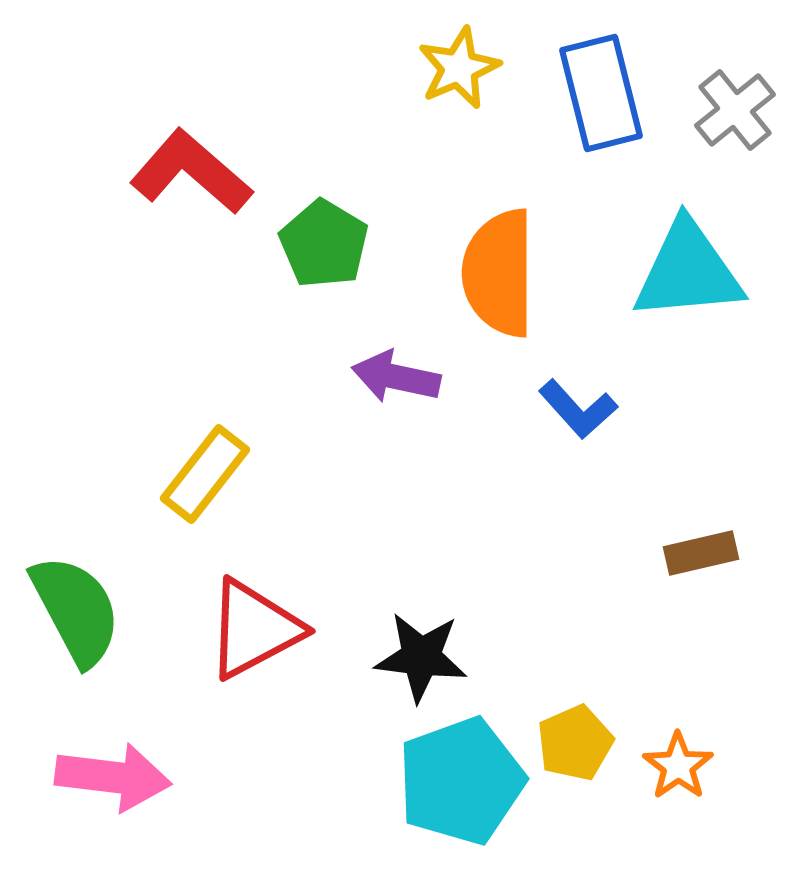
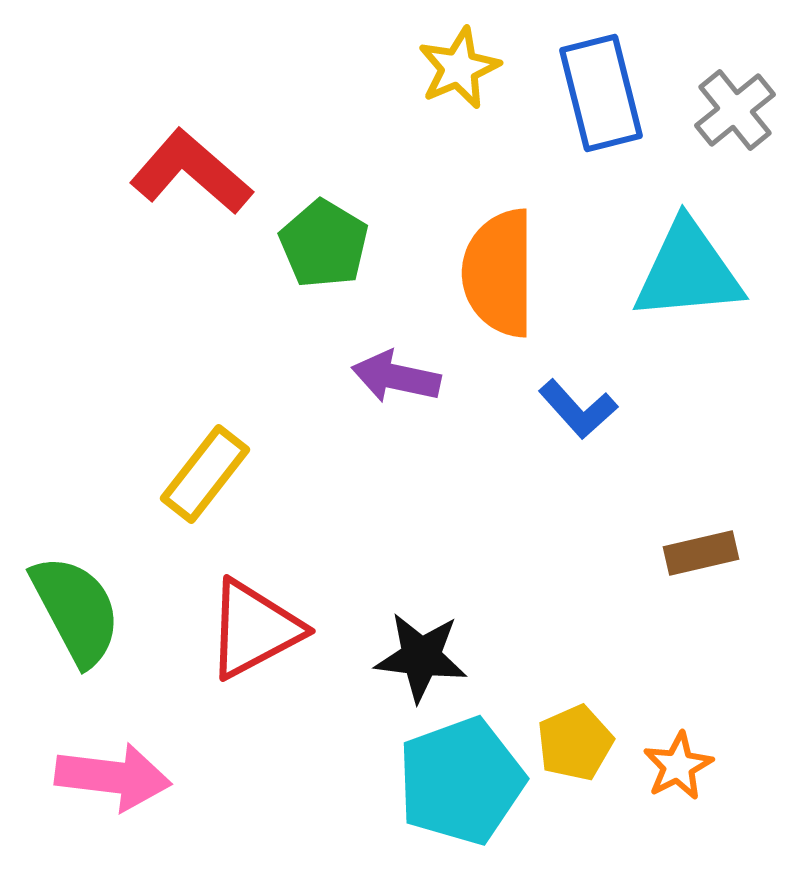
orange star: rotated 8 degrees clockwise
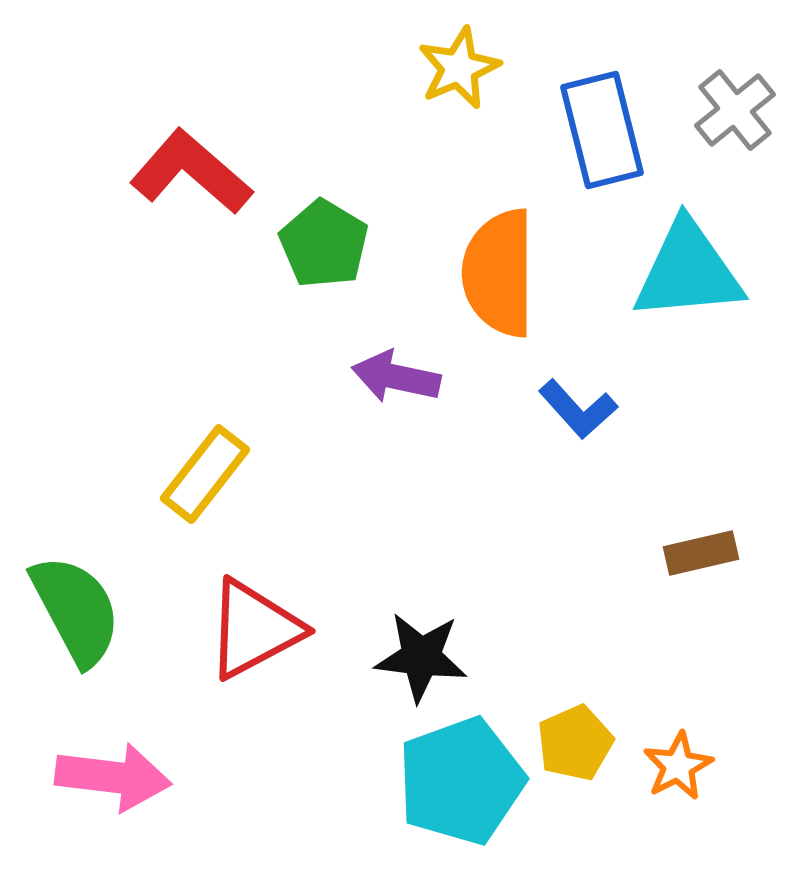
blue rectangle: moved 1 px right, 37 px down
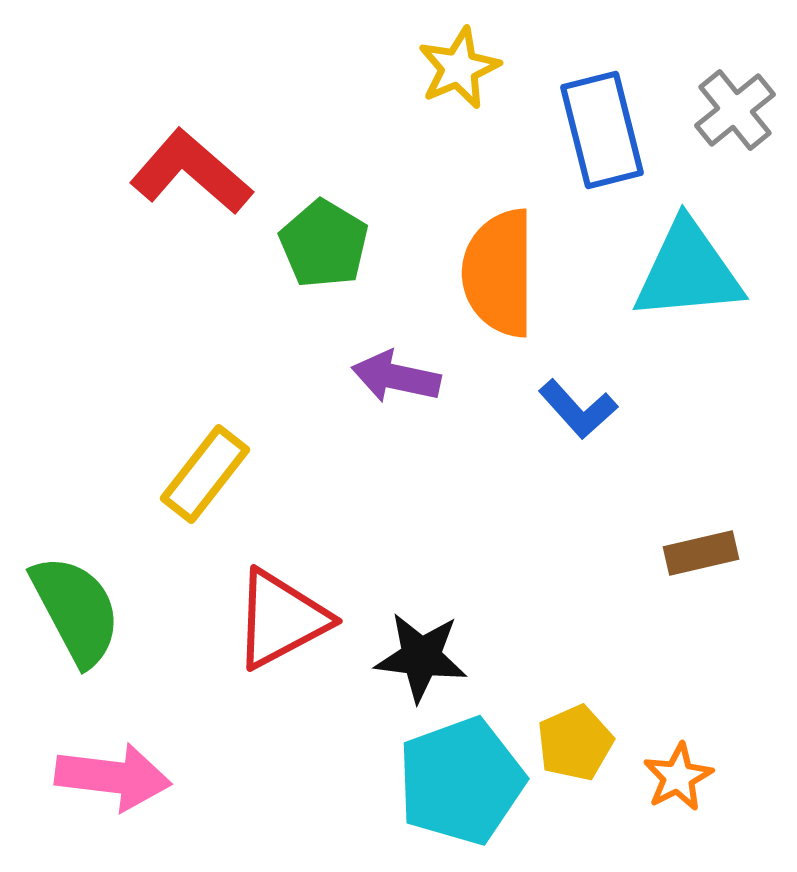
red triangle: moved 27 px right, 10 px up
orange star: moved 11 px down
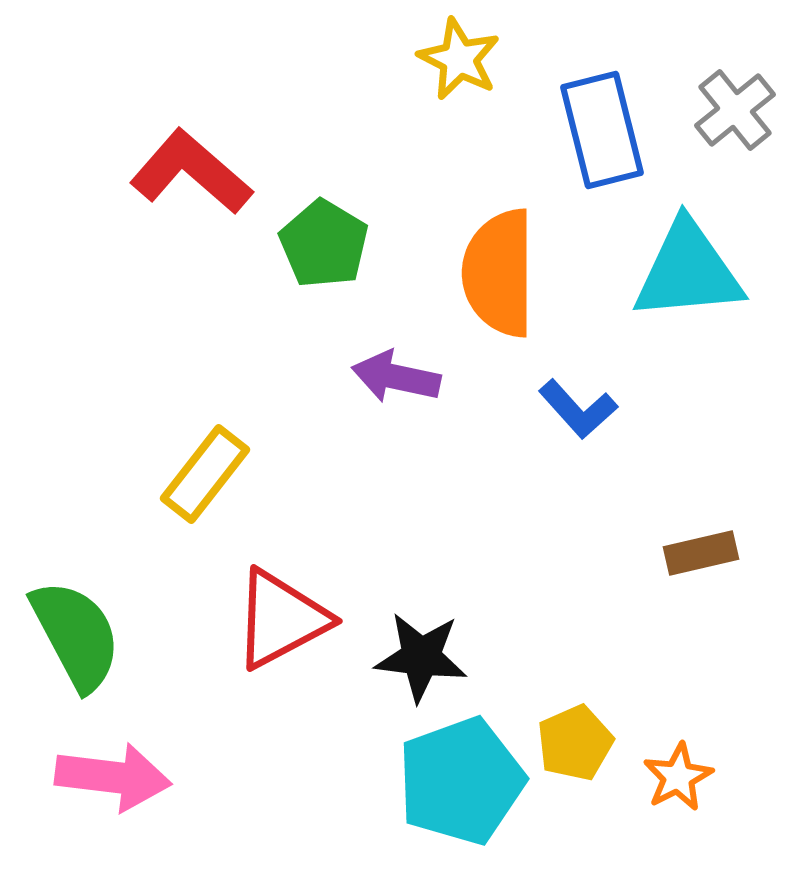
yellow star: moved 9 px up; rotated 22 degrees counterclockwise
green semicircle: moved 25 px down
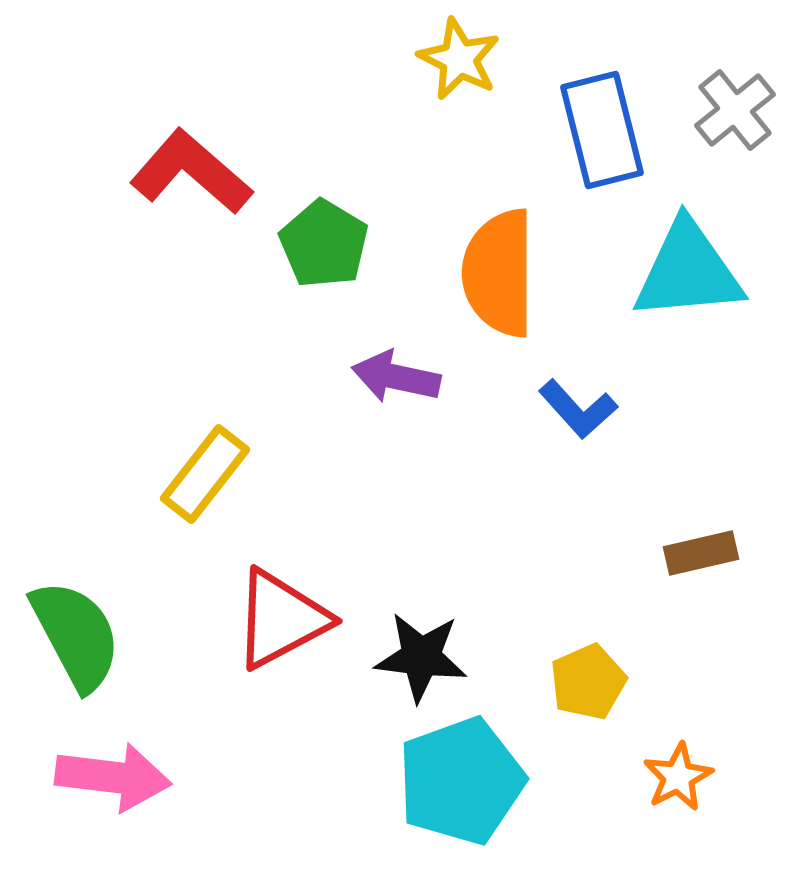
yellow pentagon: moved 13 px right, 61 px up
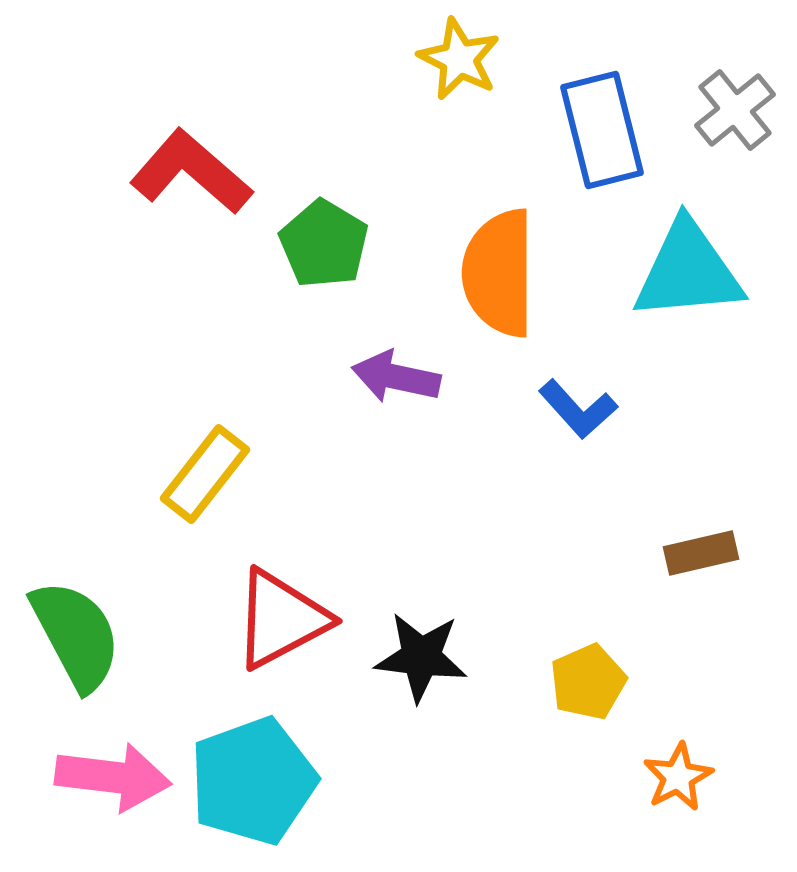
cyan pentagon: moved 208 px left
